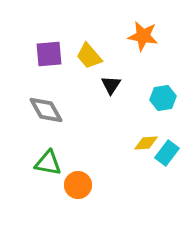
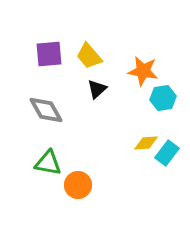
orange star: moved 35 px down
black triangle: moved 14 px left, 4 px down; rotated 15 degrees clockwise
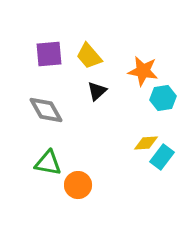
black triangle: moved 2 px down
cyan rectangle: moved 5 px left, 4 px down
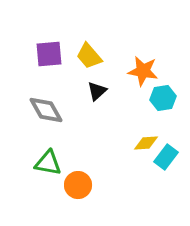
cyan rectangle: moved 4 px right
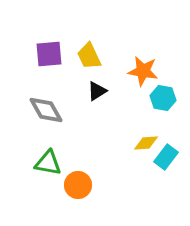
yellow trapezoid: rotated 16 degrees clockwise
black triangle: rotated 10 degrees clockwise
cyan hexagon: rotated 20 degrees clockwise
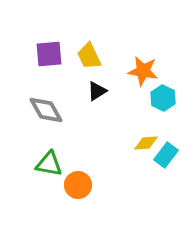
cyan hexagon: rotated 15 degrees clockwise
cyan rectangle: moved 2 px up
green triangle: moved 1 px right, 1 px down
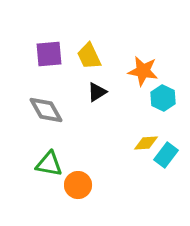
black triangle: moved 1 px down
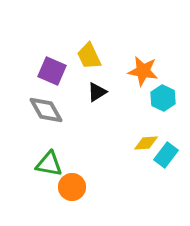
purple square: moved 3 px right, 17 px down; rotated 28 degrees clockwise
orange circle: moved 6 px left, 2 px down
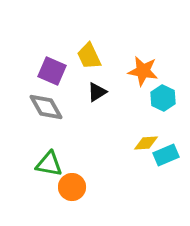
gray diamond: moved 3 px up
cyan rectangle: rotated 30 degrees clockwise
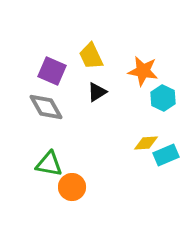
yellow trapezoid: moved 2 px right
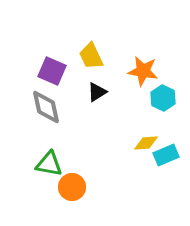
gray diamond: rotated 18 degrees clockwise
